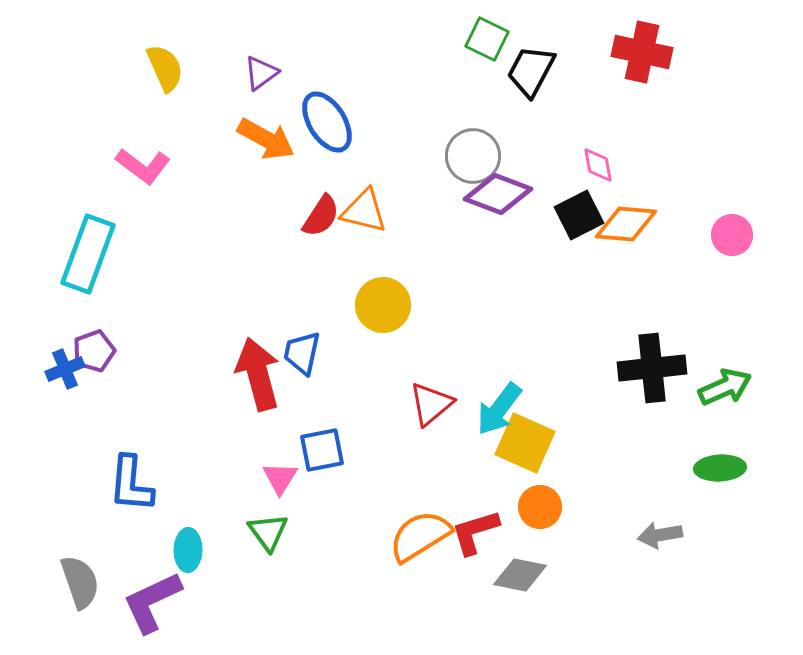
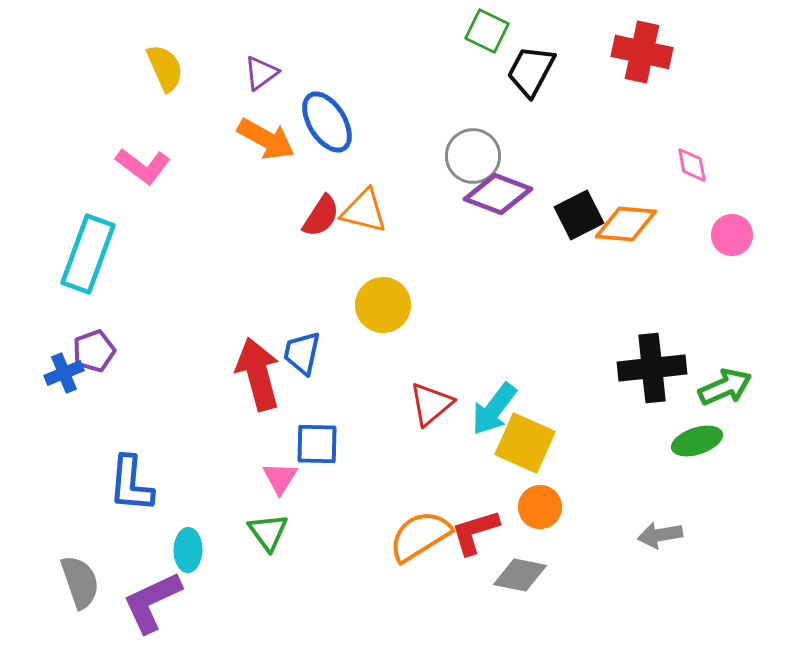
green square: moved 8 px up
pink diamond: moved 94 px right
blue cross: moved 1 px left, 4 px down
cyan arrow: moved 5 px left
blue square: moved 5 px left, 6 px up; rotated 12 degrees clockwise
green ellipse: moved 23 px left, 27 px up; rotated 15 degrees counterclockwise
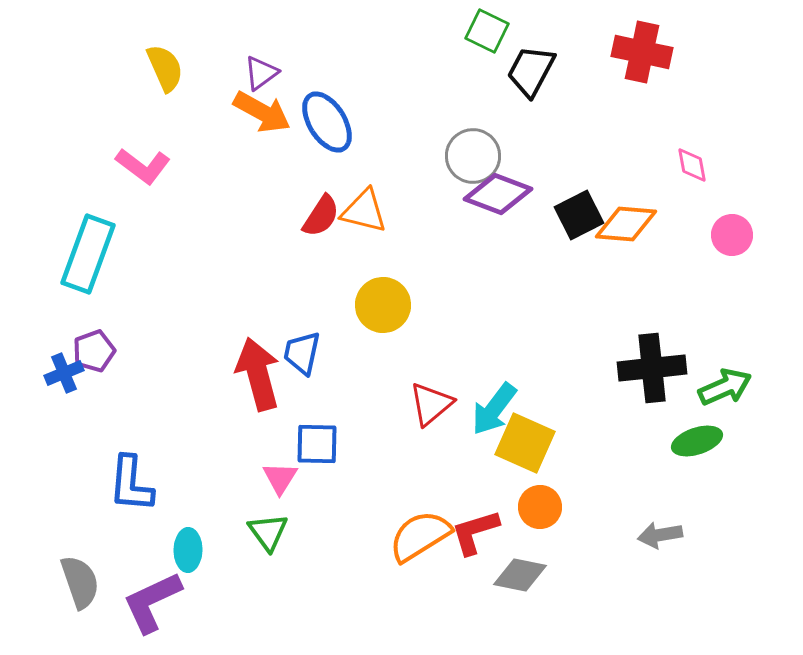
orange arrow: moved 4 px left, 27 px up
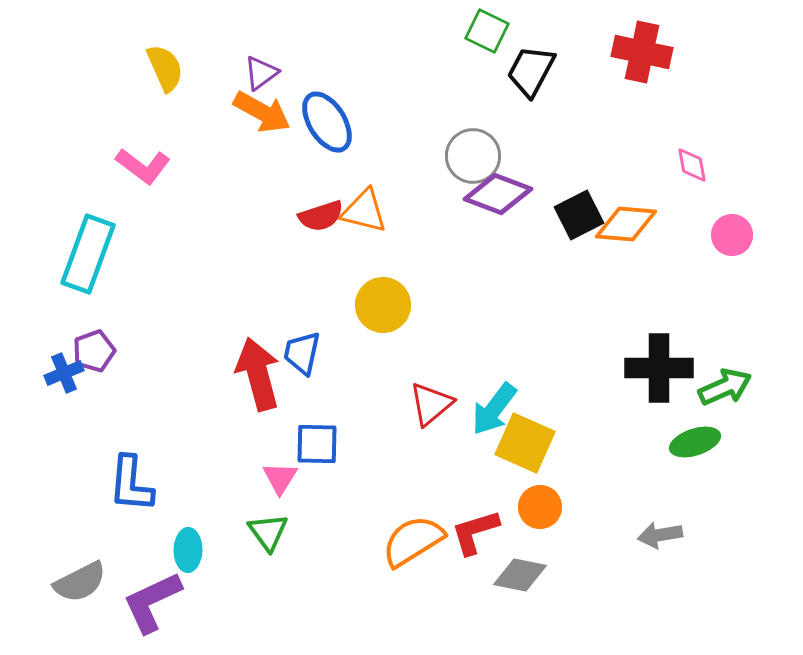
red semicircle: rotated 39 degrees clockwise
black cross: moved 7 px right; rotated 6 degrees clockwise
green ellipse: moved 2 px left, 1 px down
orange semicircle: moved 7 px left, 5 px down
gray semicircle: rotated 82 degrees clockwise
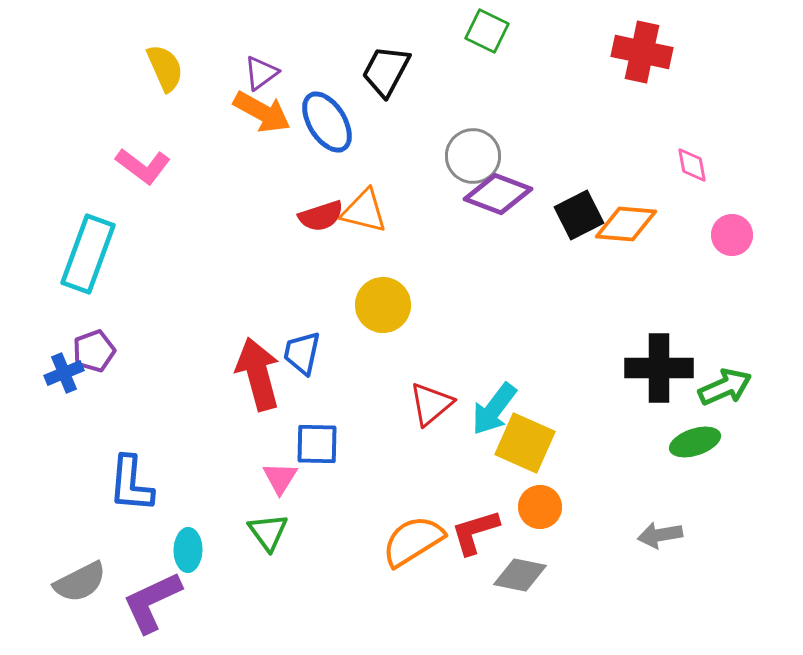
black trapezoid: moved 145 px left
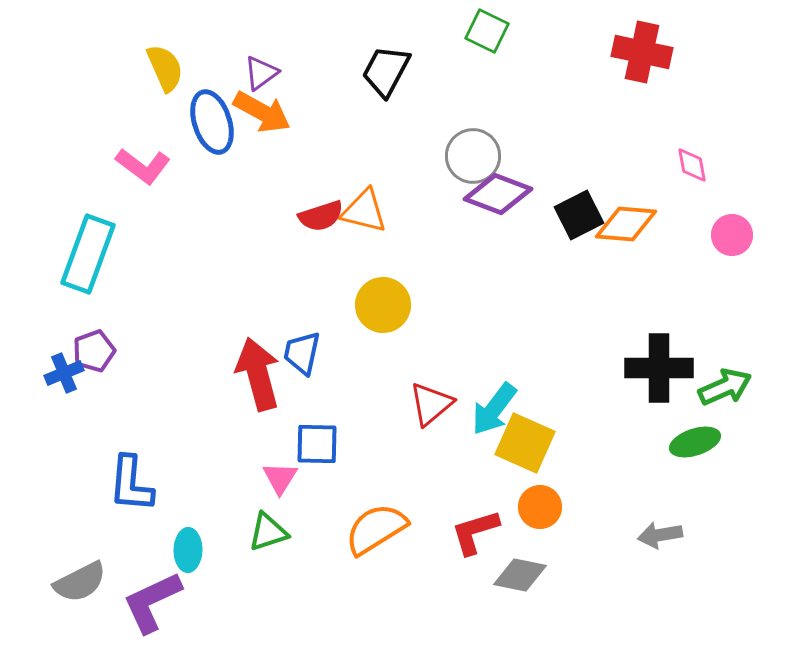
blue ellipse: moved 115 px left; rotated 14 degrees clockwise
green triangle: rotated 48 degrees clockwise
orange semicircle: moved 37 px left, 12 px up
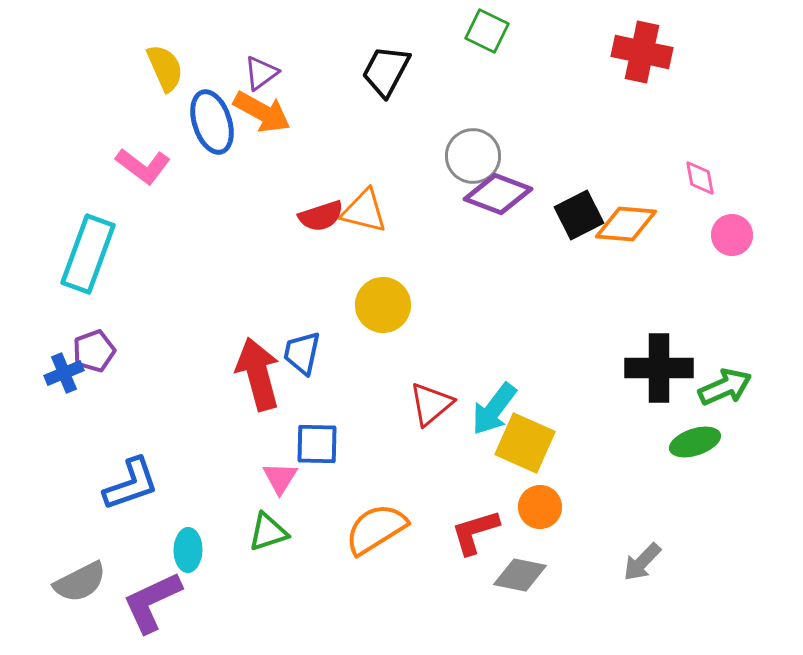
pink diamond: moved 8 px right, 13 px down
blue L-shape: rotated 114 degrees counterclockwise
gray arrow: moved 18 px left, 27 px down; rotated 36 degrees counterclockwise
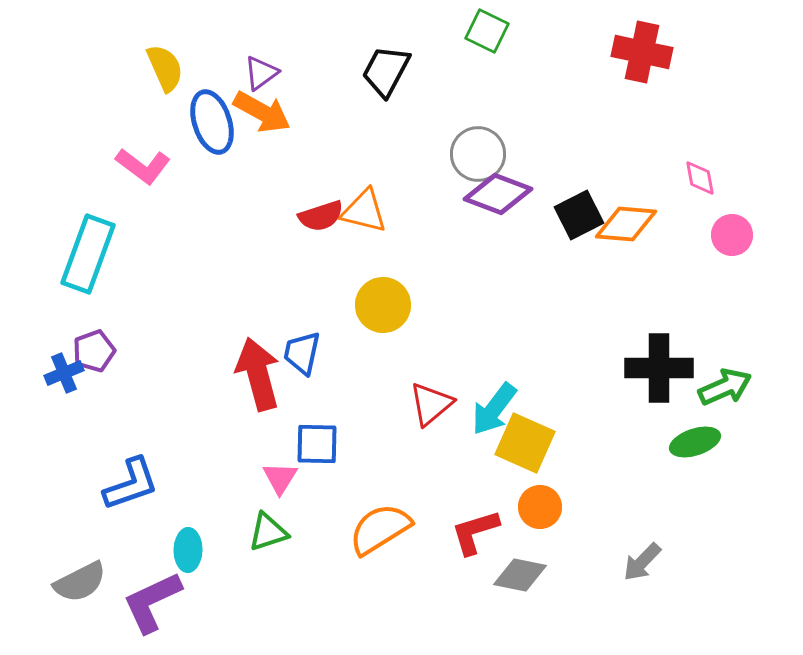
gray circle: moved 5 px right, 2 px up
orange semicircle: moved 4 px right
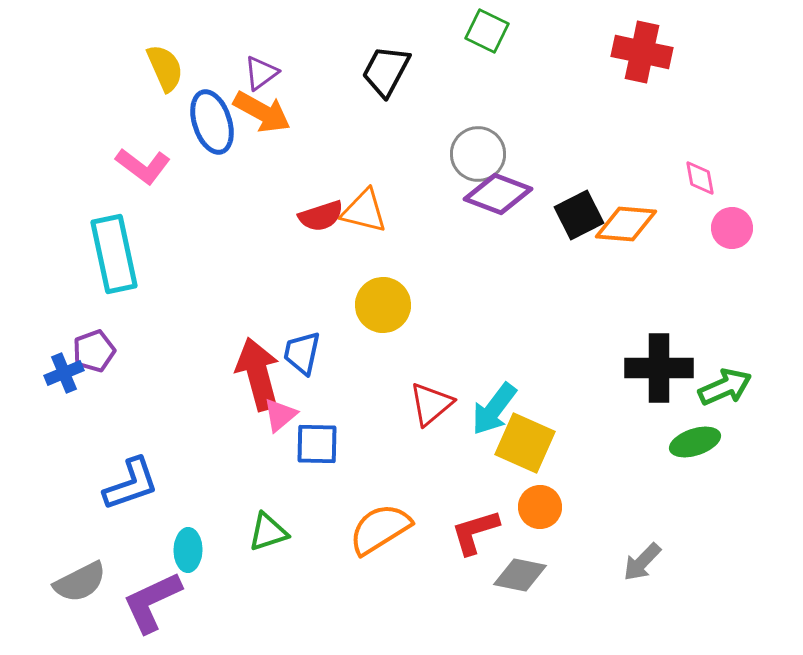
pink circle: moved 7 px up
cyan rectangle: moved 26 px right; rotated 32 degrees counterclockwise
pink triangle: moved 63 px up; rotated 18 degrees clockwise
